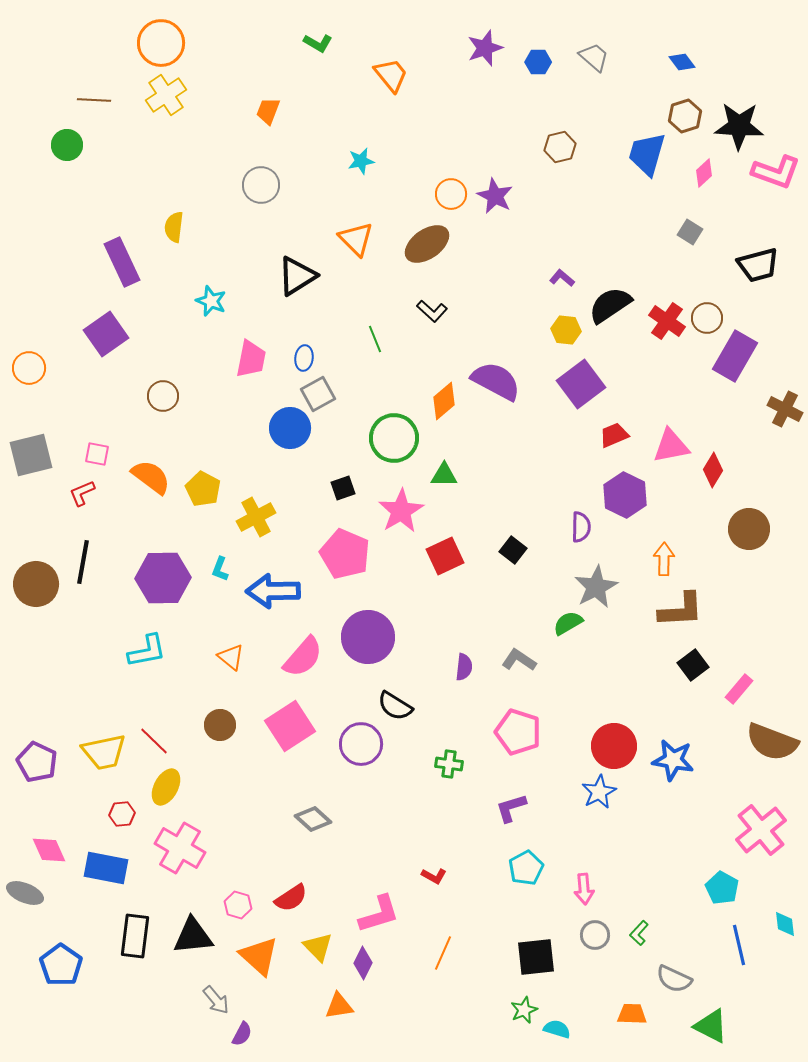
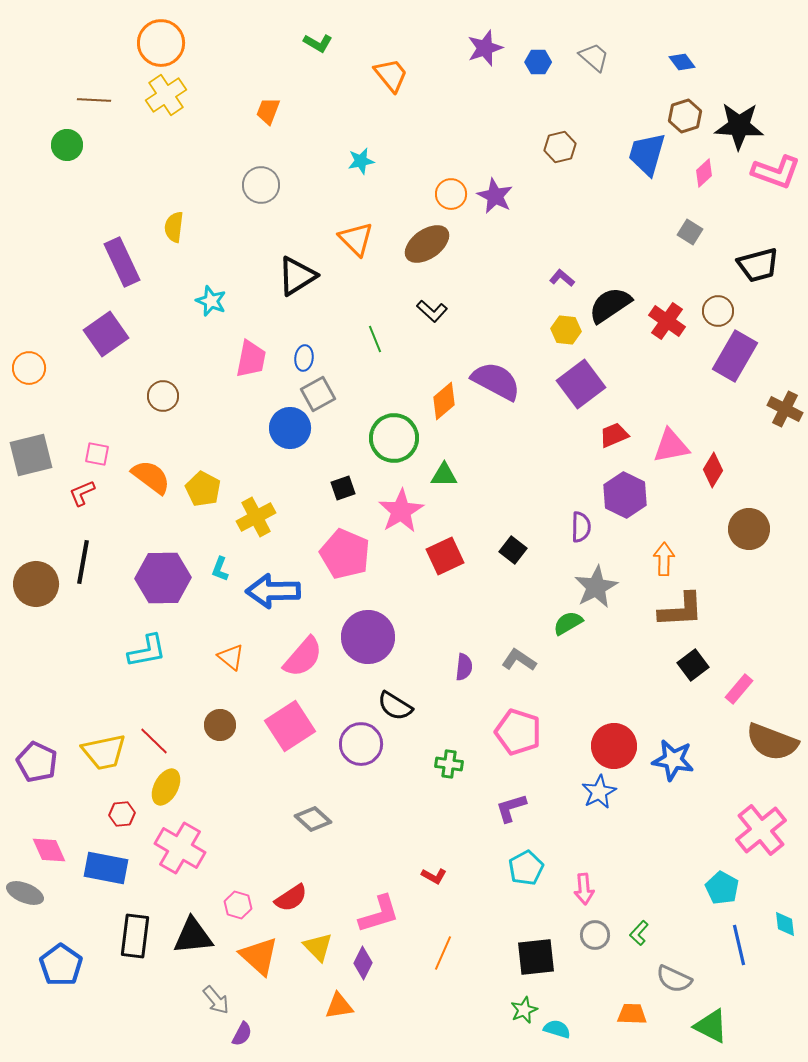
brown circle at (707, 318): moved 11 px right, 7 px up
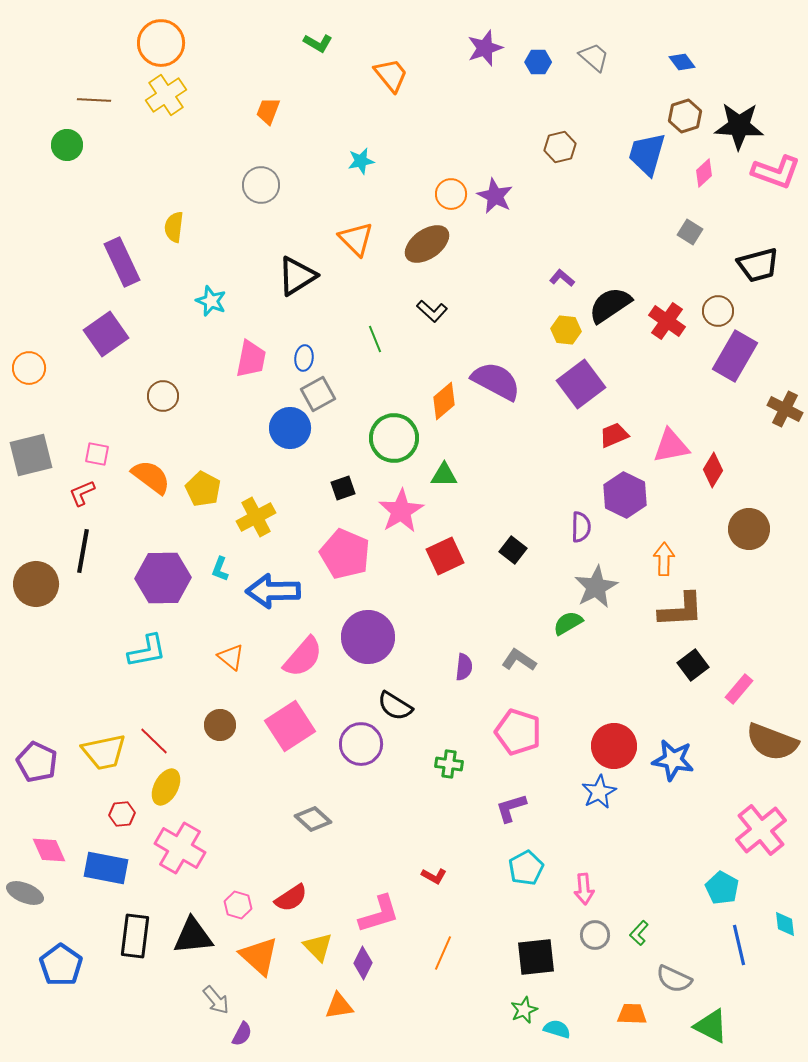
black line at (83, 562): moved 11 px up
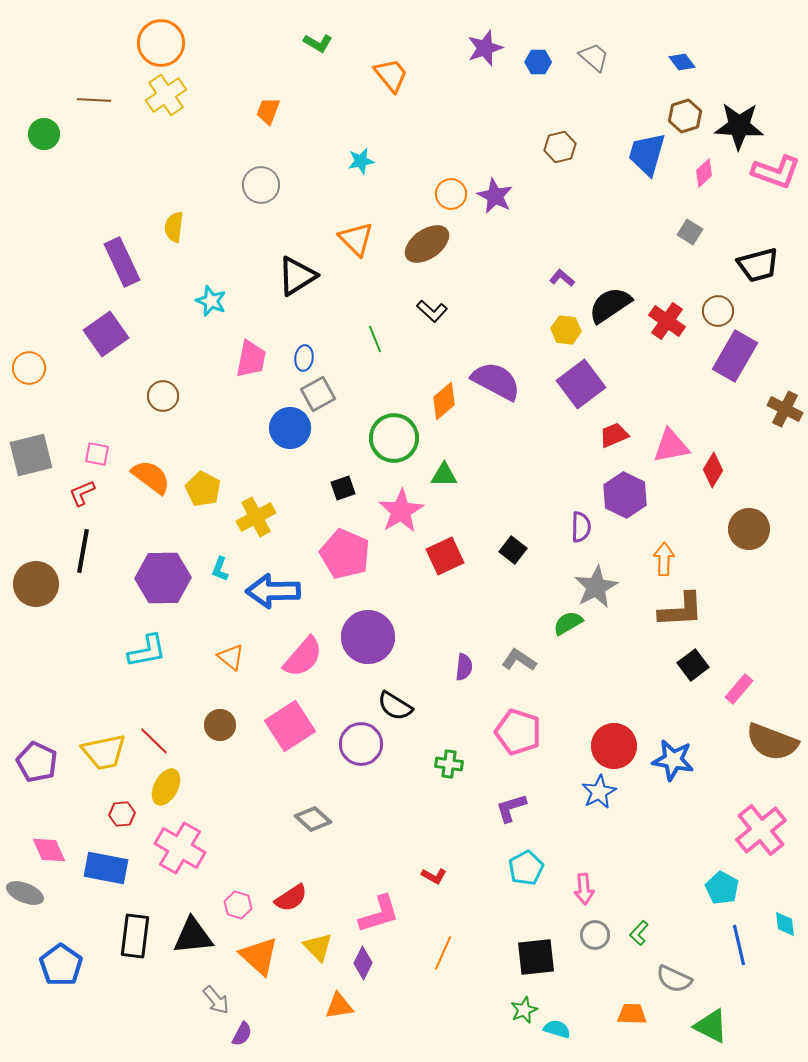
green circle at (67, 145): moved 23 px left, 11 px up
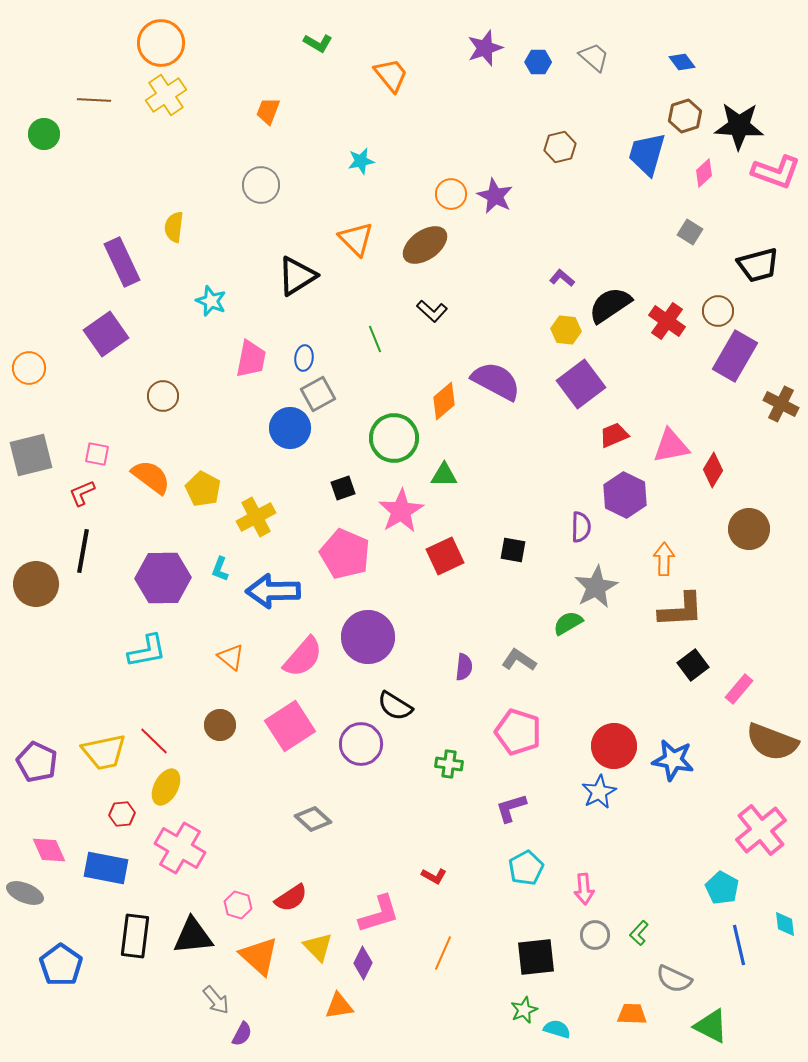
brown ellipse at (427, 244): moved 2 px left, 1 px down
brown cross at (785, 409): moved 4 px left, 5 px up
black square at (513, 550): rotated 28 degrees counterclockwise
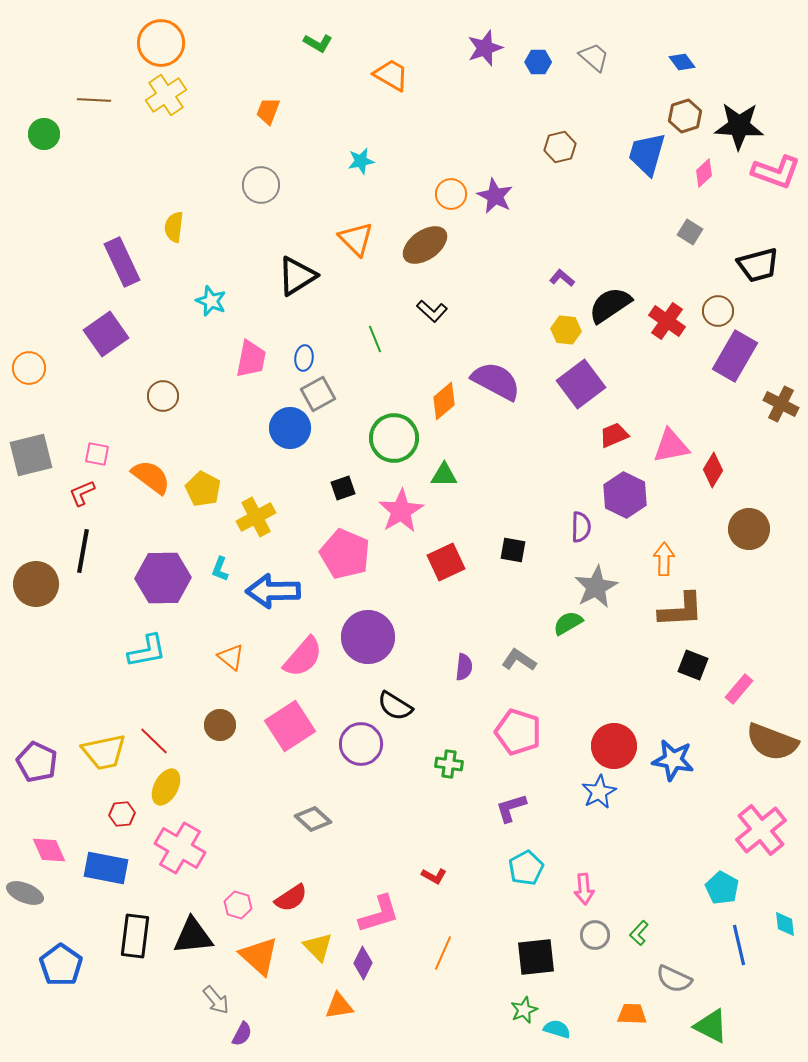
orange trapezoid at (391, 75): rotated 21 degrees counterclockwise
red square at (445, 556): moved 1 px right, 6 px down
black square at (693, 665): rotated 32 degrees counterclockwise
